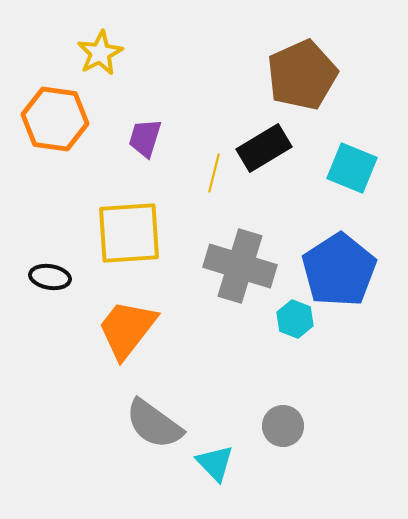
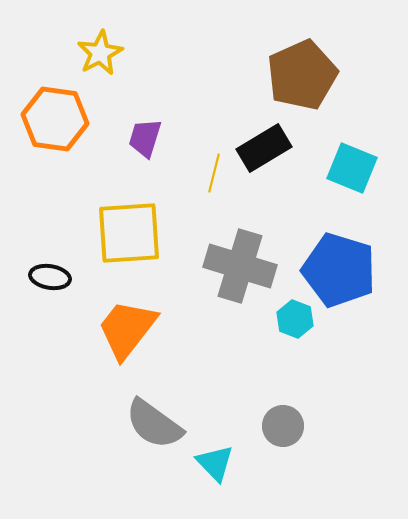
blue pentagon: rotated 22 degrees counterclockwise
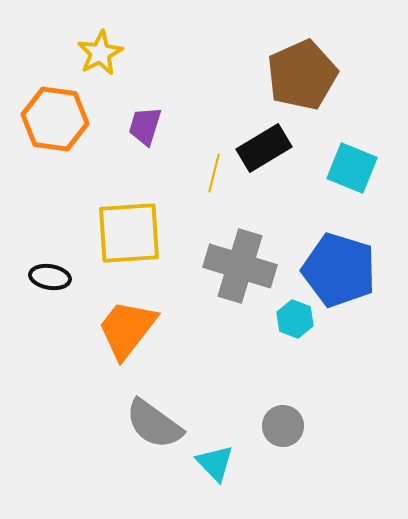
purple trapezoid: moved 12 px up
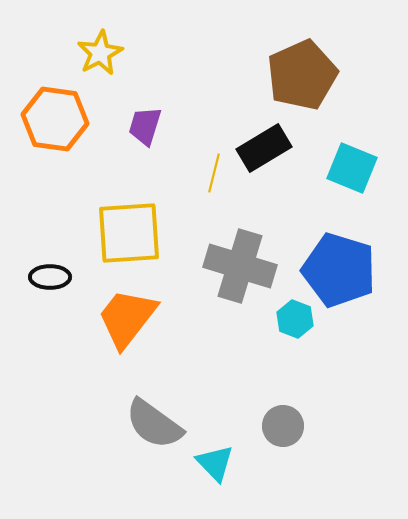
black ellipse: rotated 9 degrees counterclockwise
orange trapezoid: moved 11 px up
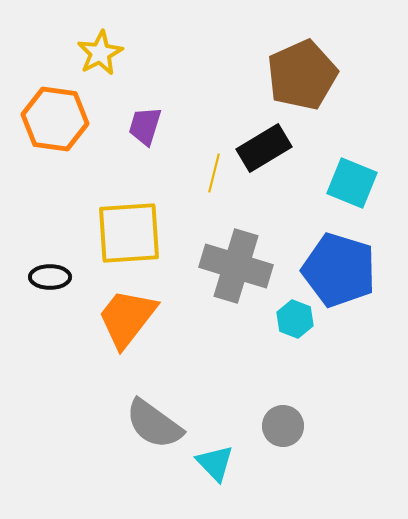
cyan square: moved 15 px down
gray cross: moved 4 px left
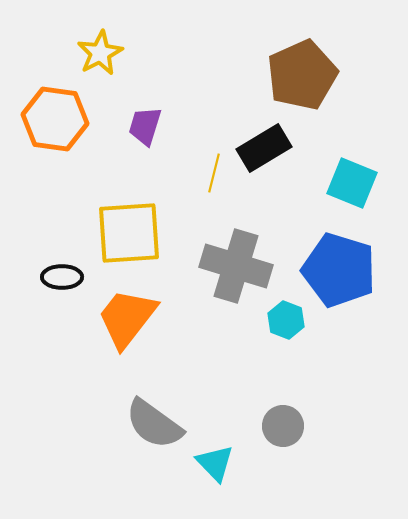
black ellipse: moved 12 px right
cyan hexagon: moved 9 px left, 1 px down
